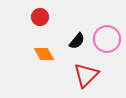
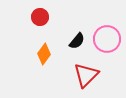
orange diamond: rotated 65 degrees clockwise
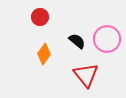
black semicircle: rotated 90 degrees counterclockwise
red triangle: rotated 24 degrees counterclockwise
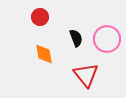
black semicircle: moved 1 px left, 3 px up; rotated 30 degrees clockwise
orange diamond: rotated 45 degrees counterclockwise
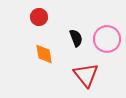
red circle: moved 1 px left
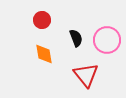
red circle: moved 3 px right, 3 px down
pink circle: moved 1 px down
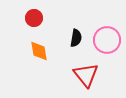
red circle: moved 8 px left, 2 px up
black semicircle: rotated 30 degrees clockwise
orange diamond: moved 5 px left, 3 px up
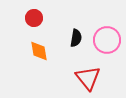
red triangle: moved 2 px right, 3 px down
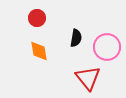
red circle: moved 3 px right
pink circle: moved 7 px down
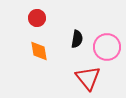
black semicircle: moved 1 px right, 1 px down
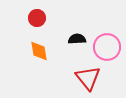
black semicircle: rotated 102 degrees counterclockwise
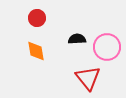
orange diamond: moved 3 px left
